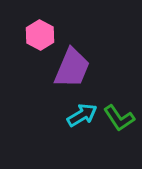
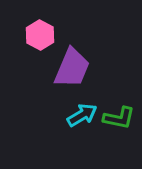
green L-shape: rotated 44 degrees counterclockwise
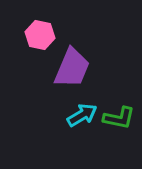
pink hexagon: rotated 16 degrees counterclockwise
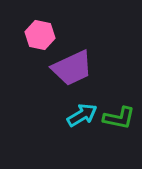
purple trapezoid: rotated 42 degrees clockwise
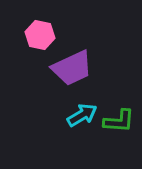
green L-shape: moved 3 px down; rotated 8 degrees counterclockwise
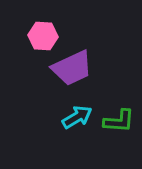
pink hexagon: moved 3 px right, 1 px down; rotated 8 degrees counterclockwise
cyan arrow: moved 5 px left, 2 px down
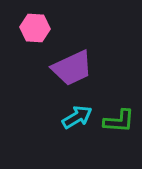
pink hexagon: moved 8 px left, 8 px up
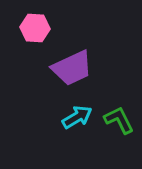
green L-shape: moved 1 px up; rotated 120 degrees counterclockwise
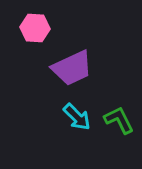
cyan arrow: rotated 76 degrees clockwise
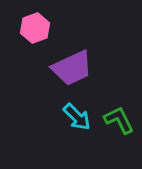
pink hexagon: rotated 24 degrees counterclockwise
